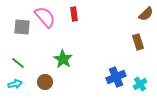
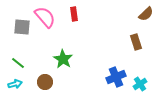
brown rectangle: moved 2 px left
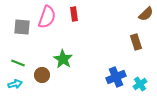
pink semicircle: moved 2 px right; rotated 60 degrees clockwise
green line: rotated 16 degrees counterclockwise
brown circle: moved 3 px left, 7 px up
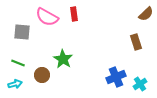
pink semicircle: rotated 100 degrees clockwise
gray square: moved 5 px down
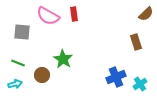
pink semicircle: moved 1 px right, 1 px up
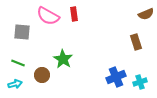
brown semicircle: rotated 21 degrees clockwise
cyan cross: moved 2 px up; rotated 16 degrees clockwise
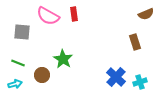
brown rectangle: moved 1 px left
blue cross: rotated 24 degrees counterclockwise
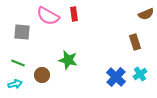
green star: moved 5 px right, 1 px down; rotated 18 degrees counterclockwise
cyan cross: moved 8 px up; rotated 16 degrees counterclockwise
